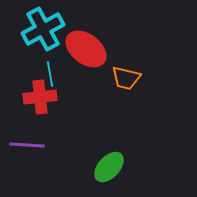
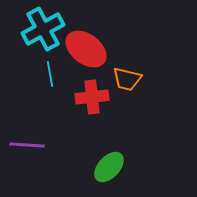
orange trapezoid: moved 1 px right, 1 px down
red cross: moved 52 px right
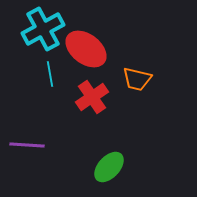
orange trapezoid: moved 10 px right
red cross: rotated 28 degrees counterclockwise
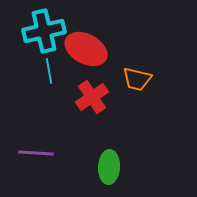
cyan cross: moved 1 px right, 2 px down; rotated 15 degrees clockwise
red ellipse: rotated 9 degrees counterclockwise
cyan line: moved 1 px left, 3 px up
purple line: moved 9 px right, 8 px down
green ellipse: rotated 40 degrees counterclockwise
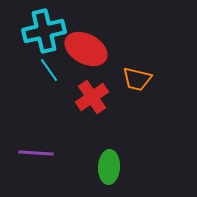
cyan line: moved 1 px up; rotated 25 degrees counterclockwise
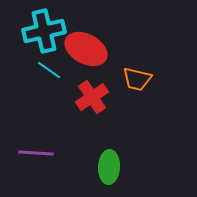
cyan line: rotated 20 degrees counterclockwise
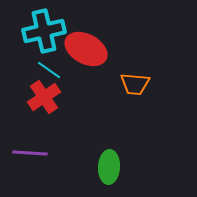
orange trapezoid: moved 2 px left, 5 px down; rotated 8 degrees counterclockwise
red cross: moved 48 px left
purple line: moved 6 px left
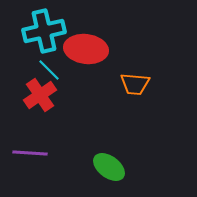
red ellipse: rotated 21 degrees counterclockwise
cyan line: rotated 10 degrees clockwise
red cross: moved 4 px left, 2 px up
green ellipse: rotated 56 degrees counterclockwise
